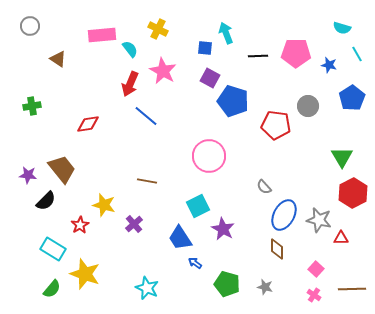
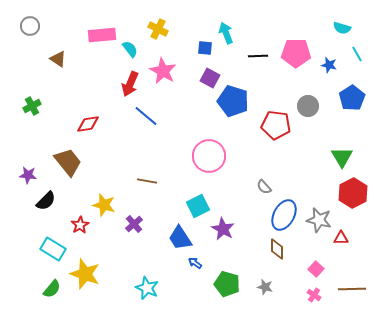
green cross at (32, 106): rotated 18 degrees counterclockwise
brown trapezoid at (62, 169): moved 6 px right, 7 px up
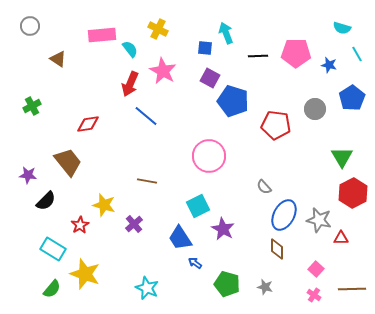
gray circle at (308, 106): moved 7 px right, 3 px down
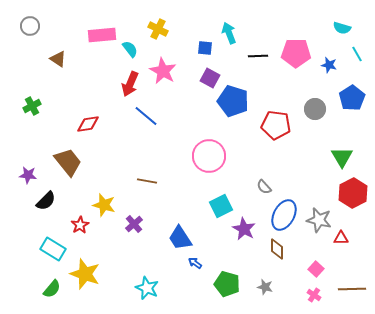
cyan arrow at (226, 33): moved 3 px right
cyan square at (198, 206): moved 23 px right
purple star at (223, 229): moved 21 px right
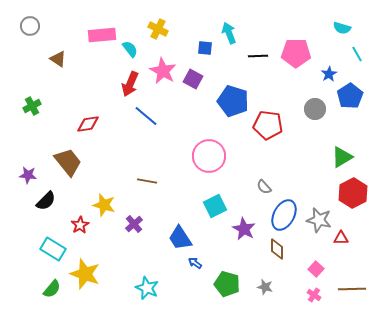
blue star at (329, 65): moved 9 px down; rotated 28 degrees clockwise
purple square at (210, 78): moved 17 px left, 1 px down
blue pentagon at (352, 98): moved 2 px left, 2 px up
red pentagon at (276, 125): moved 8 px left
green triangle at (342, 157): rotated 30 degrees clockwise
cyan square at (221, 206): moved 6 px left
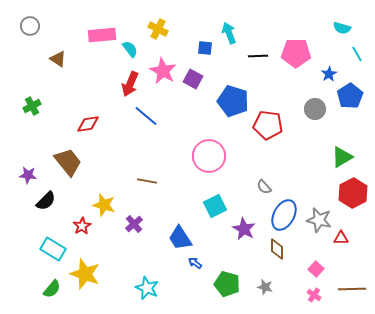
red star at (80, 225): moved 2 px right, 1 px down
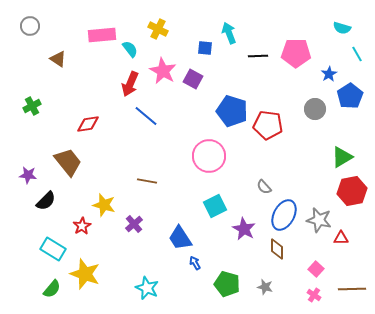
blue pentagon at (233, 101): moved 1 px left, 10 px down
red hexagon at (353, 193): moved 1 px left, 2 px up; rotated 16 degrees clockwise
blue arrow at (195, 263): rotated 24 degrees clockwise
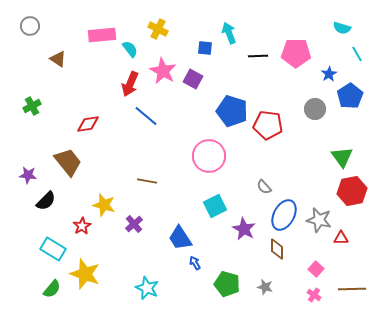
green triangle at (342, 157): rotated 35 degrees counterclockwise
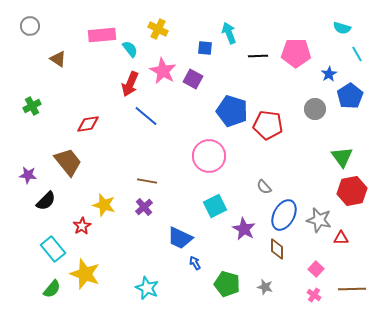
purple cross at (134, 224): moved 10 px right, 17 px up
blue trapezoid at (180, 238): rotated 32 degrees counterclockwise
cyan rectangle at (53, 249): rotated 20 degrees clockwise
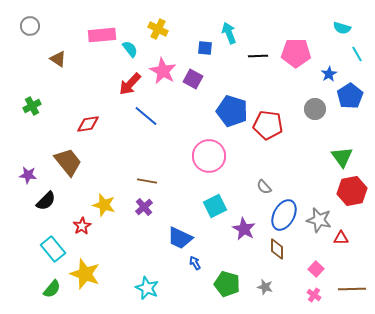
red arrow at (130, 84): rotated 20 degrees clockwise
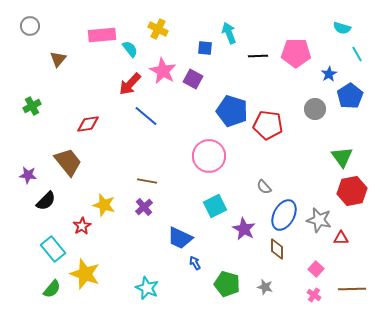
brown triangle at (58, 59): rotated 36 degrees clockwise
